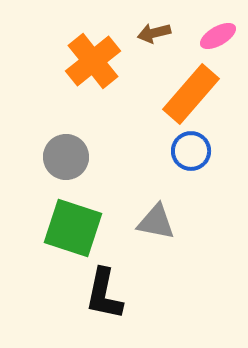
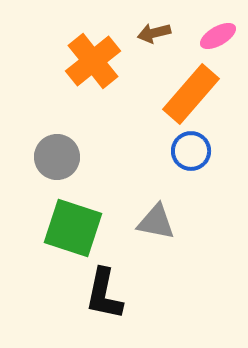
gray circle: moved 9 px left
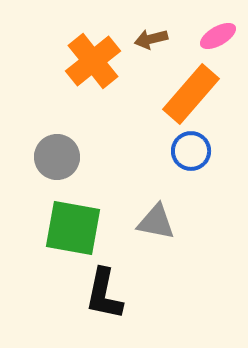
brown arrow: moved 3 px left, 6 px down
green square: rotated 8 degrees counterclockwise
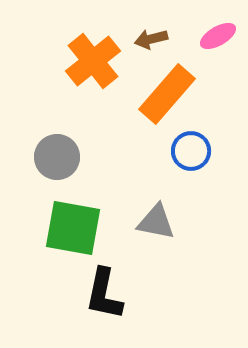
orange rectangle: moved 24 px left
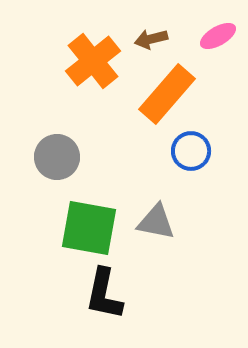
green square: moved 16 px right
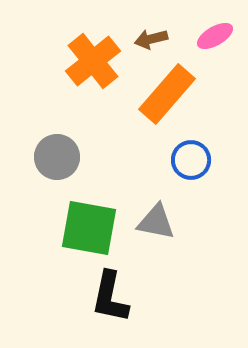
pink ellipse: moved 3 px left
blue circle: moved 9 px down
black L-shape: moved 6 px right, 3 px down
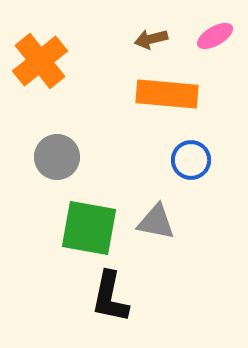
orange cross: moved 53 px left
orange rectangle: rotated 54 degrees clockwise
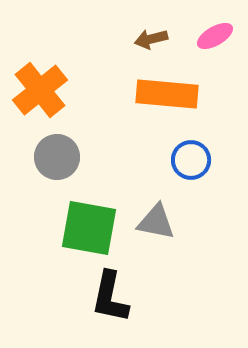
orange cross: moved 29 px down
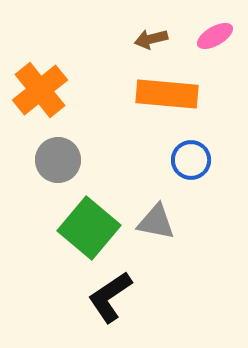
gray circle: moved 1 px right, 3 px down
green square: rotated 30 degrees clockwise
black L-shape: rotated 44 degrees clockwise
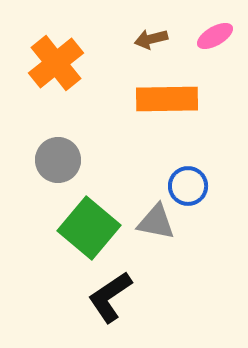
orange cross: moved 16 px right, 27 px up
orange rectangle: moved 5 px down; rotated 6 degrees counterclockwise
blue circle: moved 3 px left, 26 px down
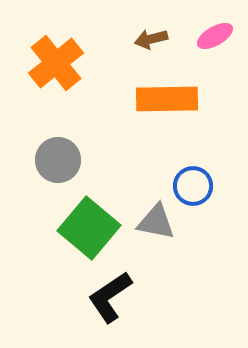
blue circle: moved 5 px right
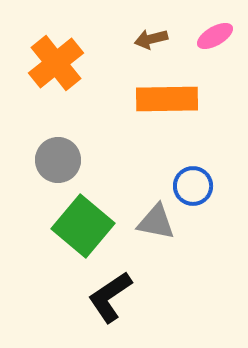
green square: moved 6 px left, 2 px up
